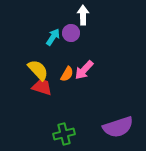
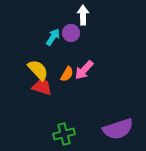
purple semicircle: moved 2 px down
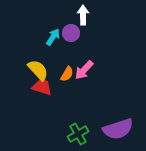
green cross: moved 14 px right; rotated 15 degrees counterclockwise
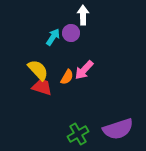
orange semicircle: moved 3 px down
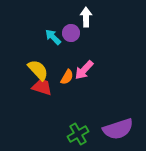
white arrow: moved 3 px right, 2 px down
cyan arrow: rotated 78 degrees counterclockwise
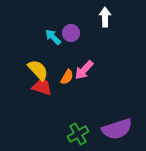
white arrow: moved 19 px right
purple semicircle: moved 1 px left
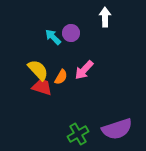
orange semicircle: moved 6 px left
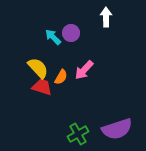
white arrow: moved 1 px right
yellow semicircle: moved 2 px up
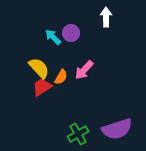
yellow semicircle: moved 1 px right
red trapezoid: rotated 50 degrees counterclockwise
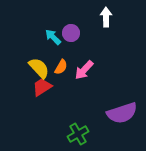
orange semicircle: moved 10 px up
purple semicircle: moved 5 px right, 16 px up
